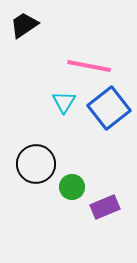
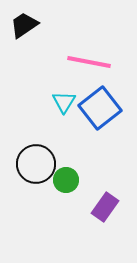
pink line: moved 4 px up
blue square: moved 9 px left
green circle: moved 6 px left, 7 px up
purple rectangle: rotated 32 degrees counterclockwise
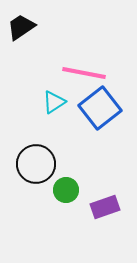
black trapezoid: moved 3 px left, 2 px down
pink line: moved 5 px left, 11 px down
cyan triangle: moved 10 px left; rotated 25 degrees clockwise
green circle: moved 10 px down
purple rectangle: rotated 36 degrees clockwise
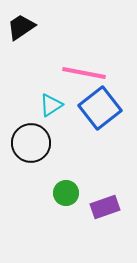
cyan triangle: moved 3 px left, 3 px down
black circle: moved 5 px left, 21 px up
green circle: moved 3 px down
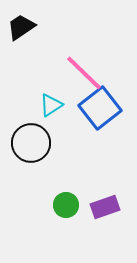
pink line: rotated 33 degrees clockwise
green circle: moved 12 px down
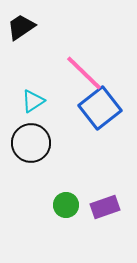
cyan triangle: moved 18 px left, 4 px up
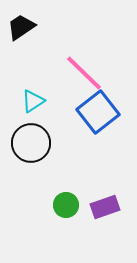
blue square: moved 2 px left, 4 px down
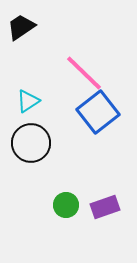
cyan triangle: moved 5 px left
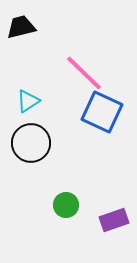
black trapezoid: rotated 20 degrees clockwise
blue square: moved 4 px right; rotated 27 degrees counterclockwise
purple rectangle: moved 9 px right, 13 px down
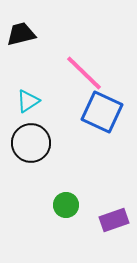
black trapezoid: moved 7 px down
